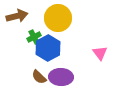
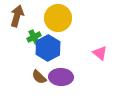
brown arrow: rotated 60 degrees counterclockwise
pink triangle: rotated 14 degrees counterclockwise
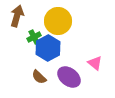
yellow circle: moved 3 px down
pink triangle: moved 5 px left, 10 px down
purple ellipse: moved 8 px right; rotated 35 degrees clockwise
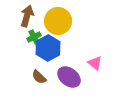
brown arrow: moved 10 px right
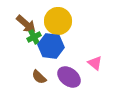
brown arrow: moved 1 px left, 8 px down; rotated 115 degrees clockwise
blue hexagon: moved 3 px right, 2 px up; rotated 25 degrees counterclockwise
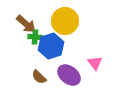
yellow circle: moved 7 px right
green cross: moved 1 px right; rotated 32 degrees clockwise
blue hexagon: rotated 25 degrees counterclockwise
pink triangle: rotated 14 degrees clockwise
purple ellipse: moved 2 px up
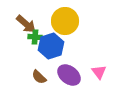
pink triangle: moved 4 px right, 9 px down
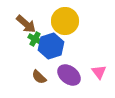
green cross: moved 2 px down; rotated 24 degrees clockwise
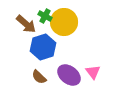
yellow circle: moved 1 px left, 1 px down
green cross: moved 10 px right, 23 px up
blue hexagon: moved 8 px left, 1 px down
pink triangle: moved 6 px left
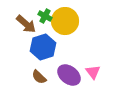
yellow circle: moved 1 px right, 1 px up
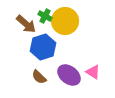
pink triangle: rotated 21 degrees counterclockwise
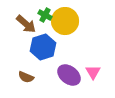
green cross: moved 1 px up
pink triangle: rotated 28 degrees clockwise
brown semicircle: moved 13 px left; rotated 21 degrees counterclockwise
